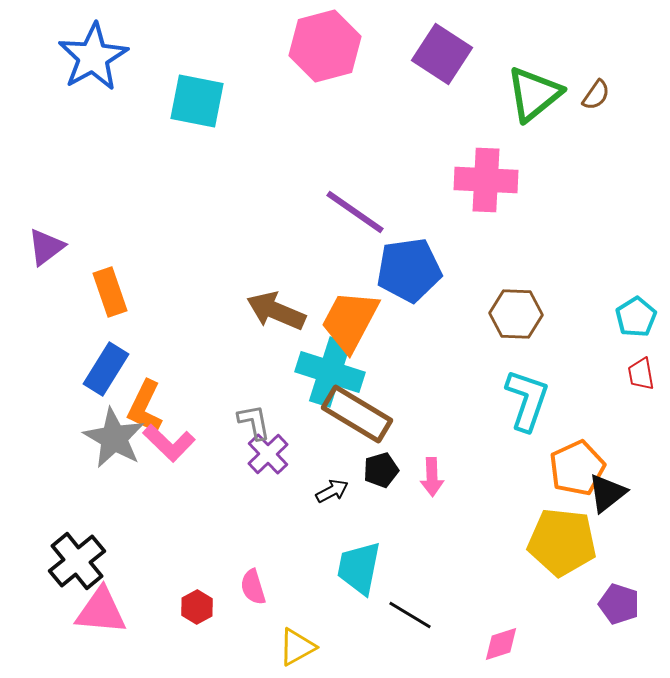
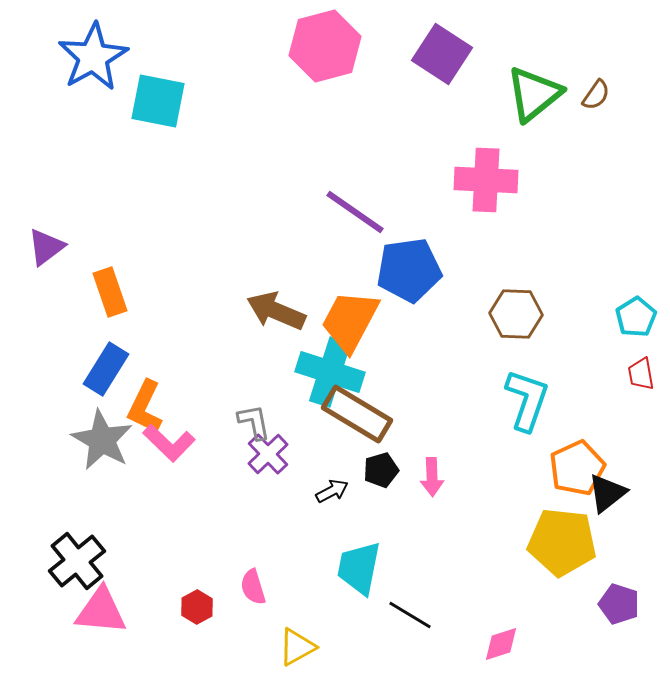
cyan square: moved 39 px left
gray star: moved 12 px left, 2 px down
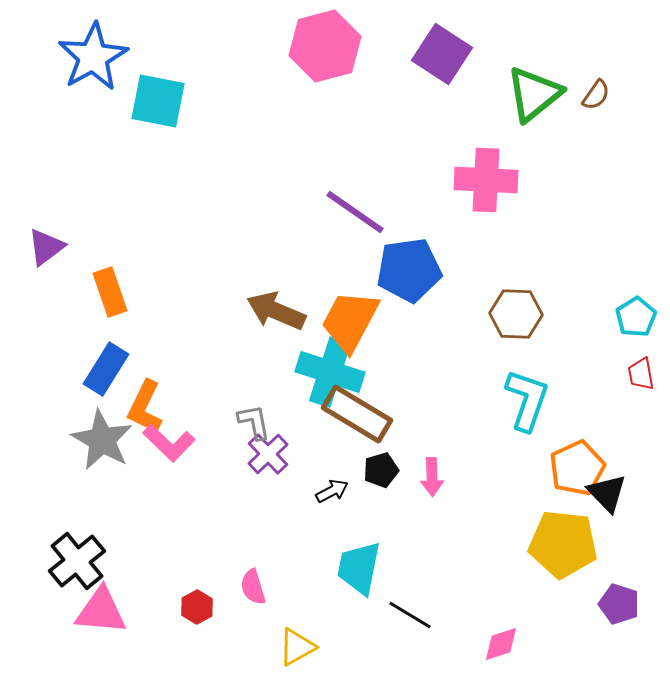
black triangle: rotated 36 degrees counterclockwise
yellow pentagon: moved 1 px right, 2 px down
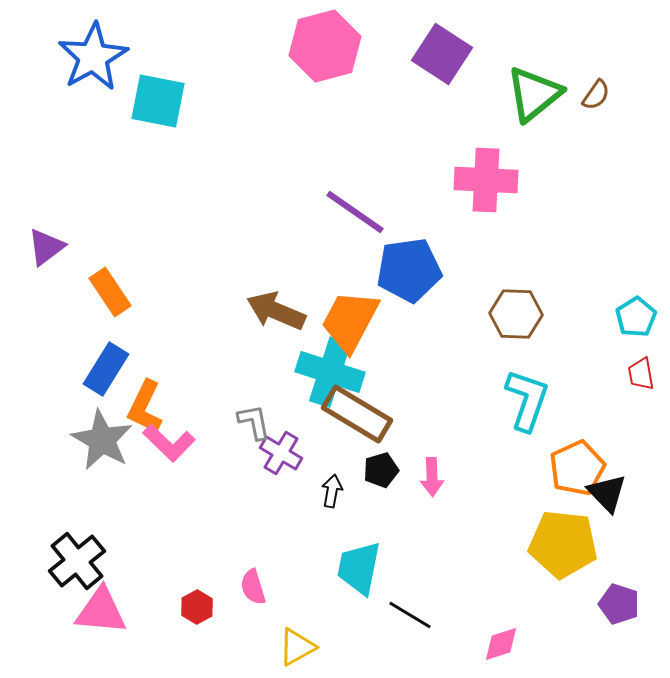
orange rectangle: rotated 15 degrees counterclockwise
purple cross: moved 13 px right, 1 px up; rotated 15 degrees counterclockwise
black arrow: rotated 52 degrees counterclockwise
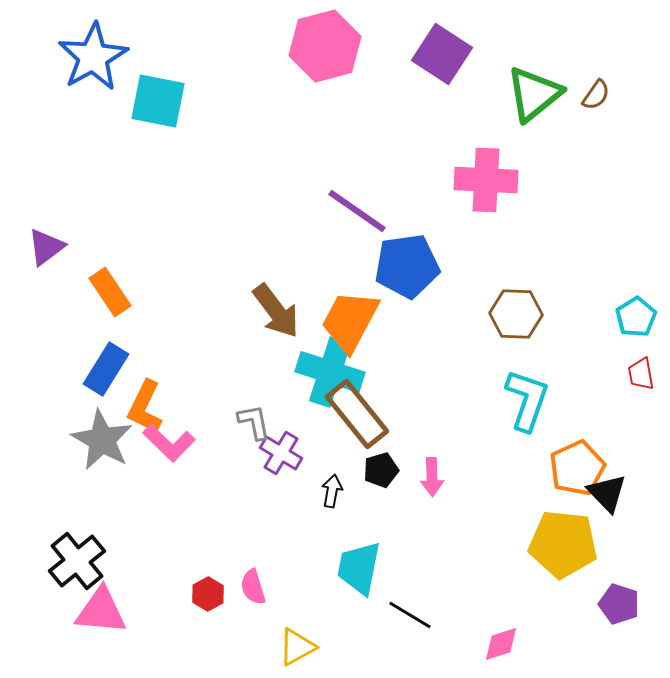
purple line: moved 2 px right, 1 px up
blue pentagon: moved 2 px left, 4 px up
brown arrow: rotated 150 degrees counterclockwise
brown rectangle: rotated 20 degrees clockwise
red hexagon: moved 11 px right, 13 px up
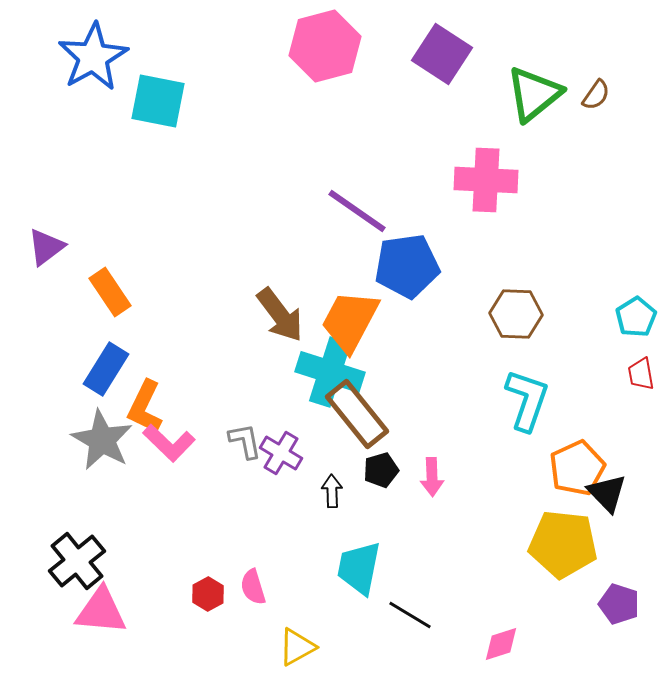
brown arrow: moved 4 px right, 4 px down
gray L-shape: moved 9 px left, 19 px down
black arrow: rotated 12 degrees counterclockwise
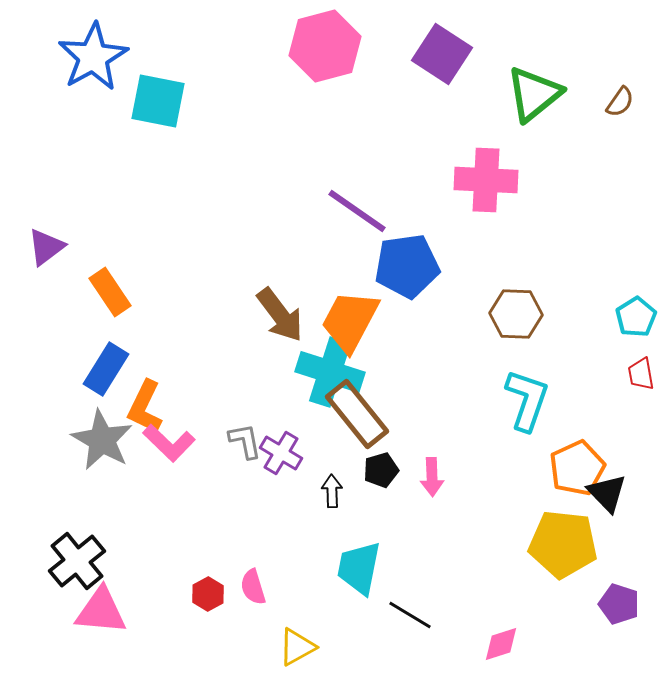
brown semicircle: moved 24 px right, 7 px down
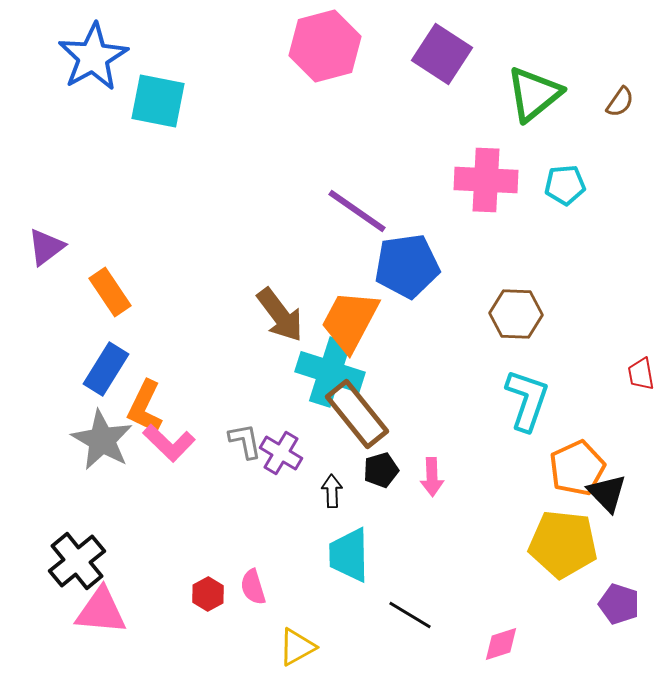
cyan pentagon: moved 71 px left, 132 px up; rotated 27 degrees clockwise
cyan trapezoid: moved 10 px left, 13 px up; rotated 12 degrees counterclockwise
